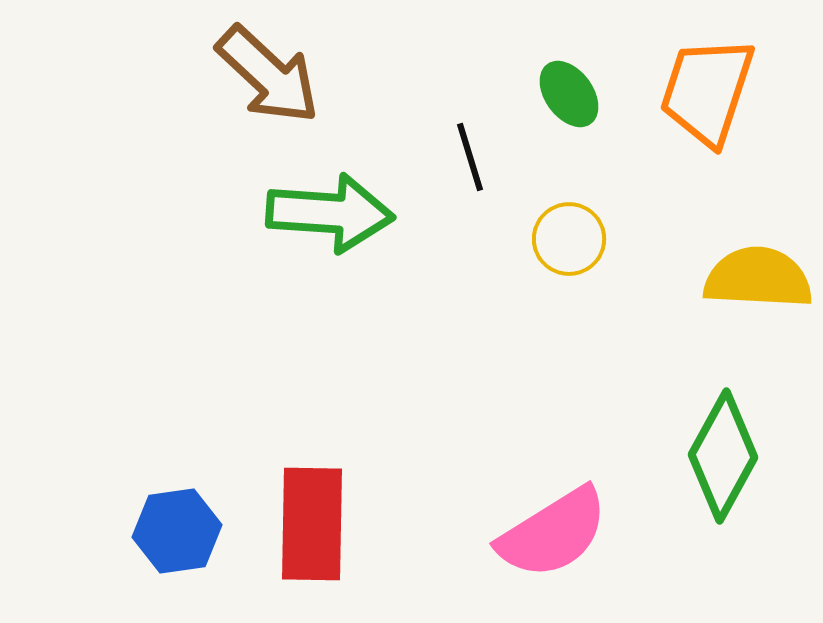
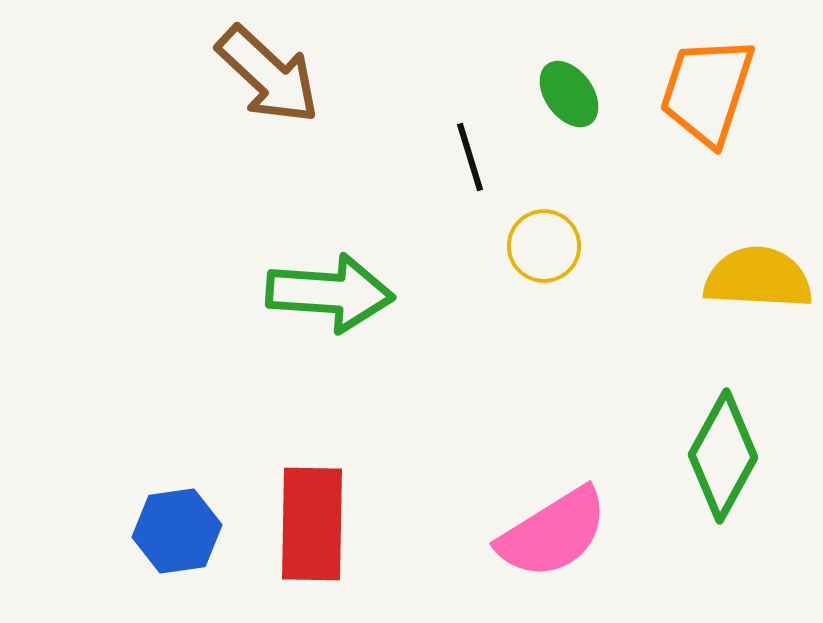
green arrow: moved 80 px down
yellow circle: moved 25 px left, 7 px down
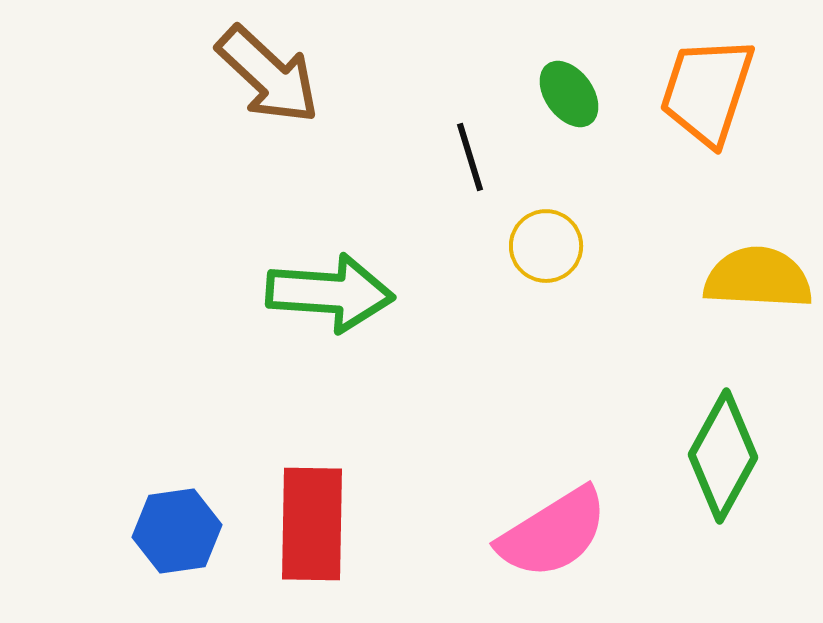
yellow circle: moved 2 px right
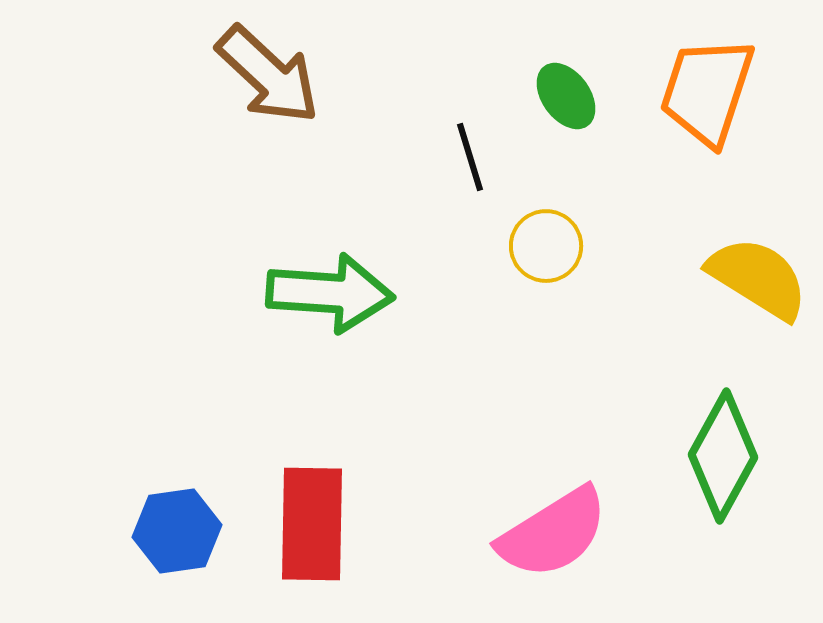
green ellipse: moved 3 px left, 2 px down
yellow semicircle: rotated 29 degrees clockwise
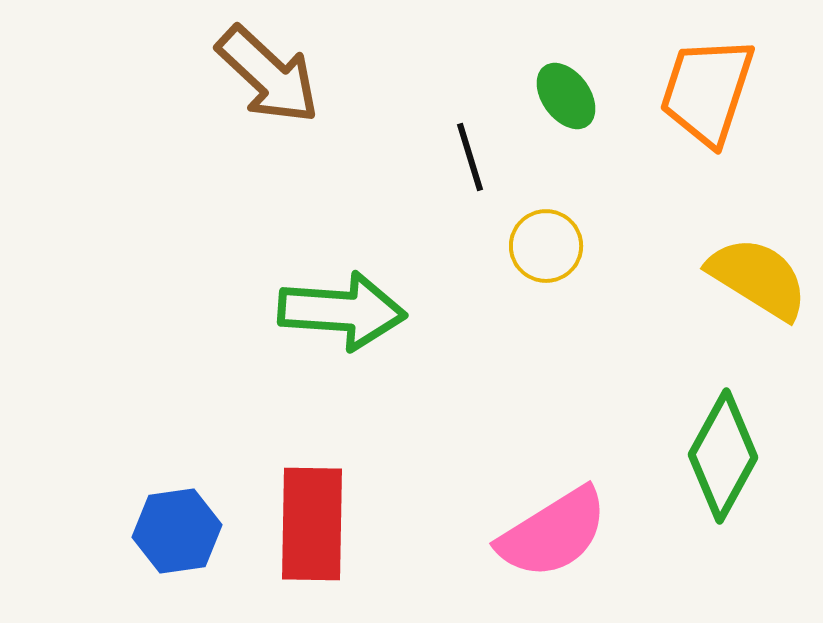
green arrow: moved 12 px right, 18 px down
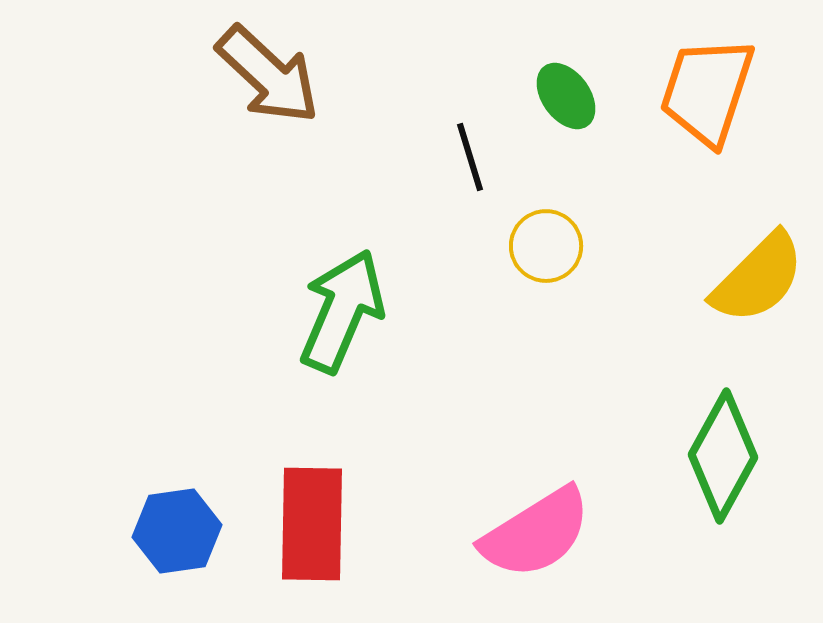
yellow semicircle: rotated 103 degrees clockwise
green arrow: rotated 71 degrees counterclockwise
pink semicircle: moved 17 px left
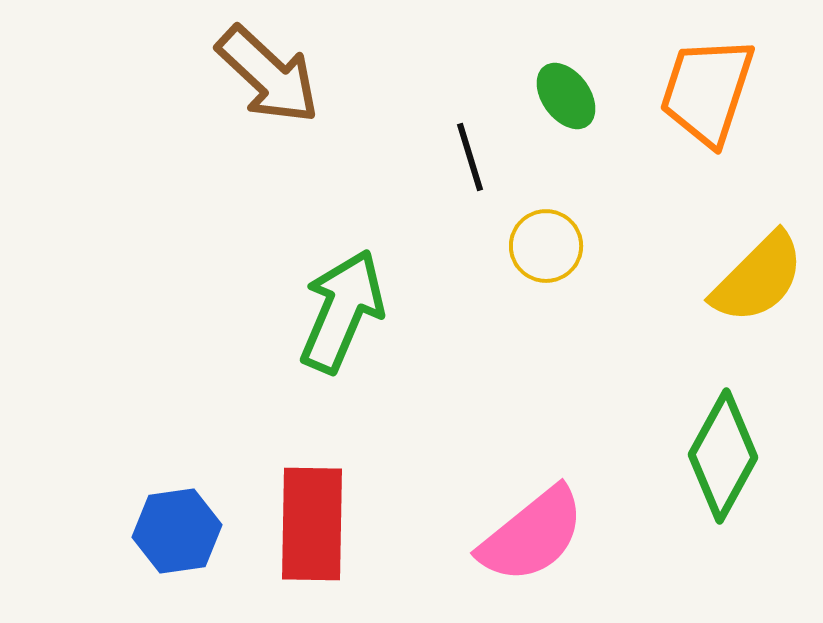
pink semicircle: moved 4 px left, 2 px down; rotated 7 degrees counterclockwise
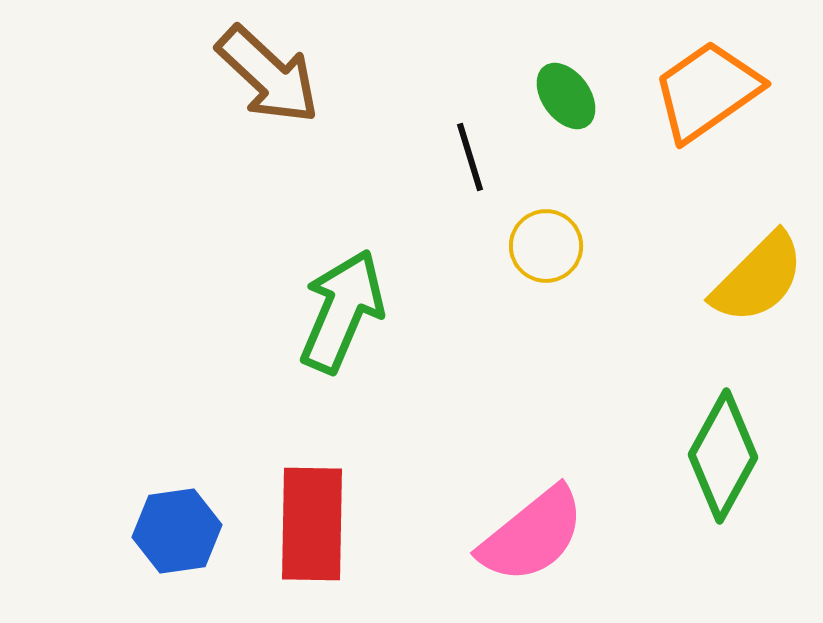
orange trapezoid: rotated 37 degrees clockwise
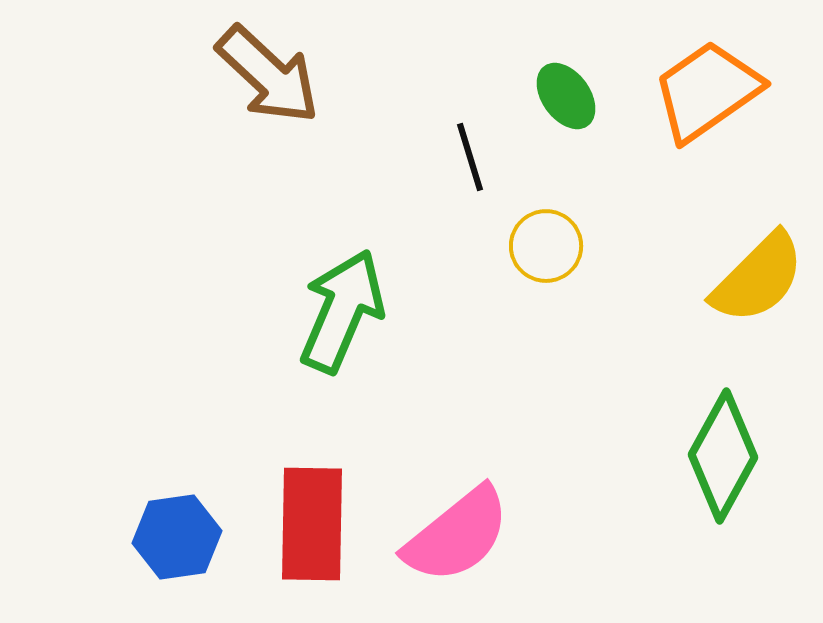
blue hexagon: moved 6 px down
pink semicircle: moved 75 px left
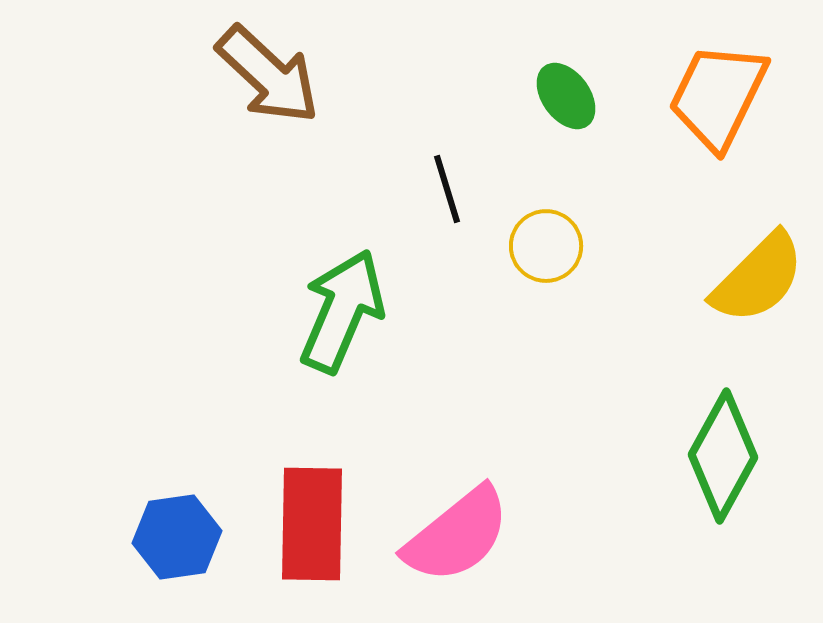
orange trapezoid: moved 11 px right, 5 px down; rotated 29 degrees counterclockwise
black line: moved 23 px left, 32 px down
